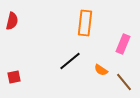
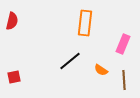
brown line: moved 2 px up; rotated 36 degrees clockwise
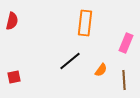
pink rectangle: moved 3 px right, 1 px up
orange semicircle: rotated 88 degrees counterclockwise
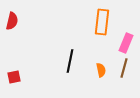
orange rectangle: moved 17 px right, 1 px up
black line: rotated 40 degrees counterclockwise
orange semicircle: rotated 48 degrees counterclockwise
brown line: moved 12 px up; rotated 18 degrees clockwise
